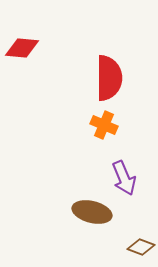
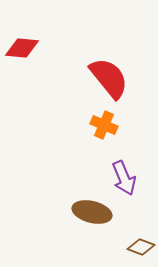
red semicircle: rotated 39 degrees counterclockwise
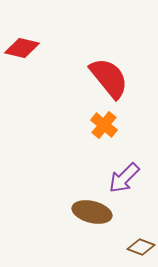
red diamond: rotated 8 degrees clockwise
orange cross: rotated 16 degrees clockwise
purple arrow: rotated 68 degrees clockwise
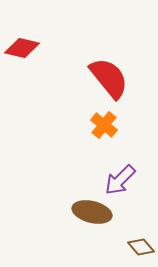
purple arrow: moved 4 px left, 2 px down
brown diamond: rotated 28 degrees clockwise
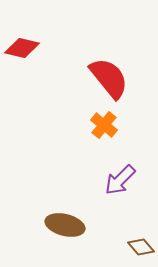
brown ellipse: moved 27 px left, 13 px down
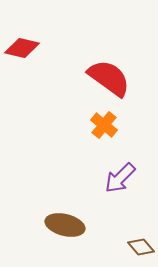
red semicircle: rotated 15 degrees counterclockwise
purple arrow: moved 2 px up
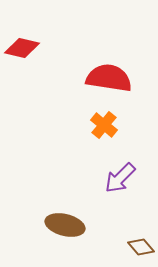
red semicircle: rotated 27 degrees counterclockwise
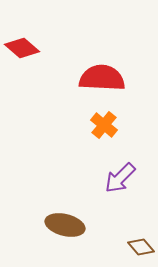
red diamond: rotated 28 degrees clockwise
red semicircle: moved 7 px left; rotated 6 degrees counterclockwise
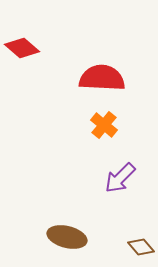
brown ellipse: moved 2 px right, 12 px down
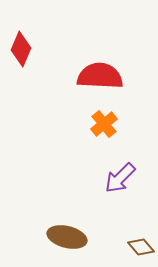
red diamond: moved 1 px left, 1 px down; rotated 72 degrees clockwise
red semicircle: moved 2 px left, 2 px up
orange cross: moved 1 px up; rotated 12 degrees clockwise
